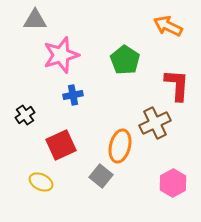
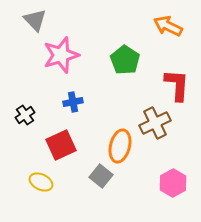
gray triangle: rotated 45 degrees clockwise
blue cross: moved 7 px down
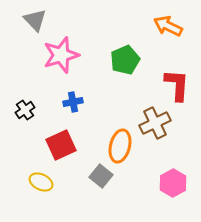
green pentagon: rotated 16 degrees clockwise
black cross: moved 5 px up
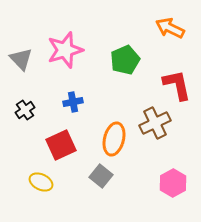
gray triangle: moved 14 px left, 39 px down
orange arrow: moved 2 px right, 2 px down
pink star: moved 4 px right, 5 px up
red L-shape: rotated 16 degrees counterclockwise
orange ellipse: moved 6 px left, 7 px up
